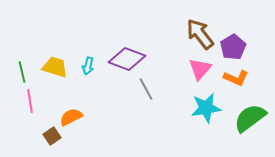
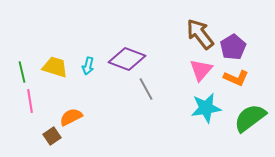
pink triangle: moved 1 px right, 1 px down
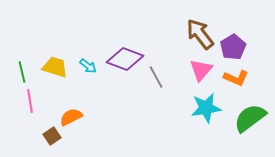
purple diamond: moved 2 px left
cyan arrow: rotated 66 degrees counterclockwise
gray line: moved 10 px right, 12 px up
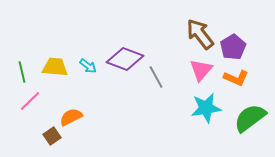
yellow trapezoid: rotated 12 degrees counterclockwise
pink line: rotated 55 degrees clockwise
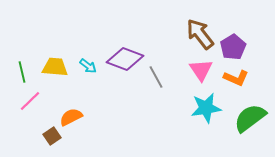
pink triangle: rotated 15 degrees counterclockwise
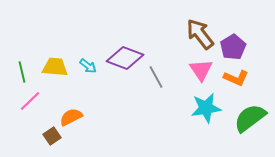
purple diamond: moved 1 px up
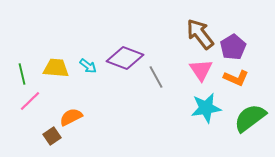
yellow trapezoid: moved 1 px right, 1 px down
green line: moved 2 px down
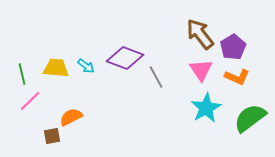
cyan arrow: moved 2 px left
orange L-shape: moved 1 px right, 1 px up
cyan star: rotated 20 degrees counterclockwise
brown square: rotated 24 degrees clockwise
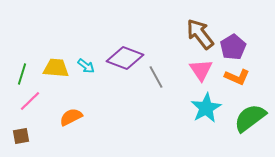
green line: rotated 30 degrees clockwise
brown square: moved 31 px left
